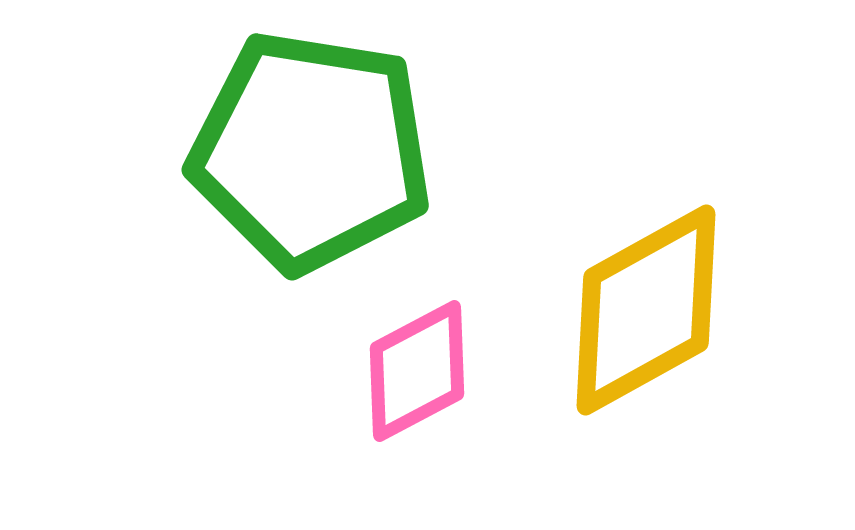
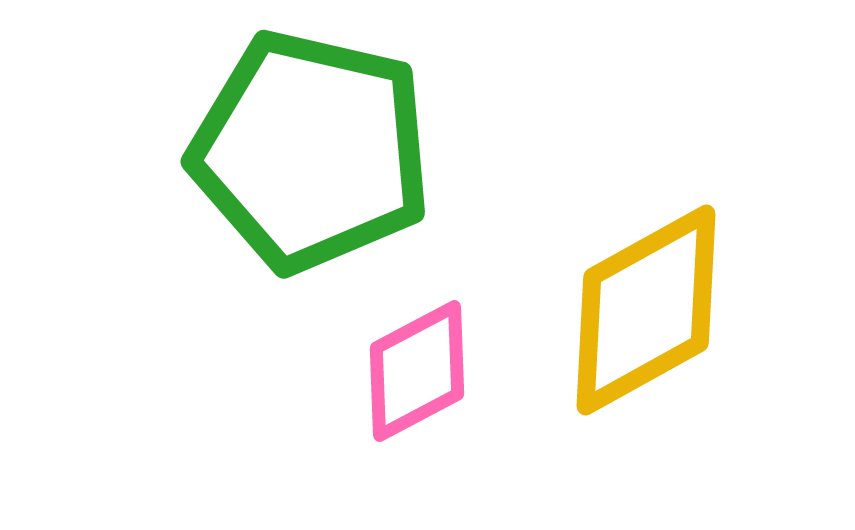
green pentagon: rotated 4 degrees clockwise
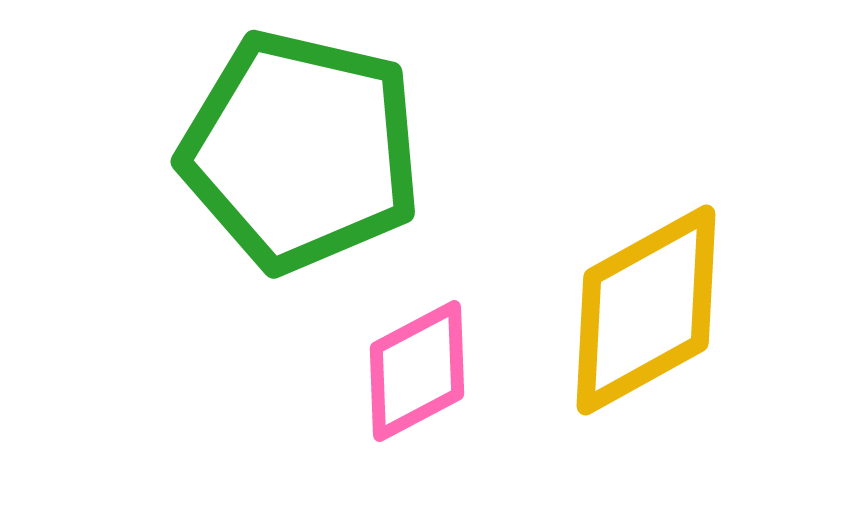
green pentagon: moved 10 px left
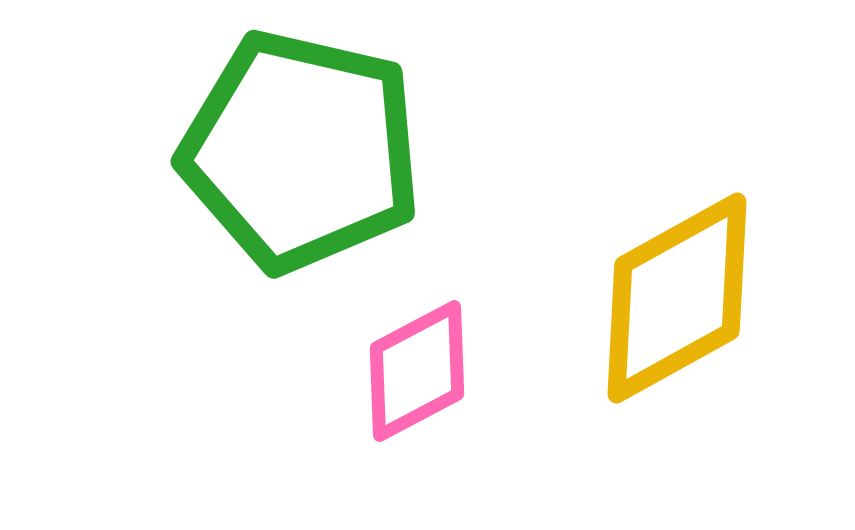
yellow diamond: moved 31 px right, 12 px up
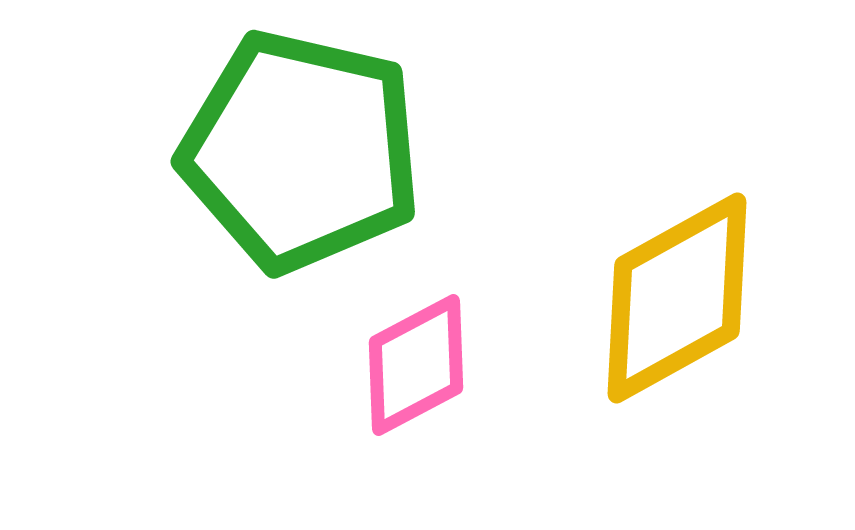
pink diamond: moved 1 px left, 6 px up
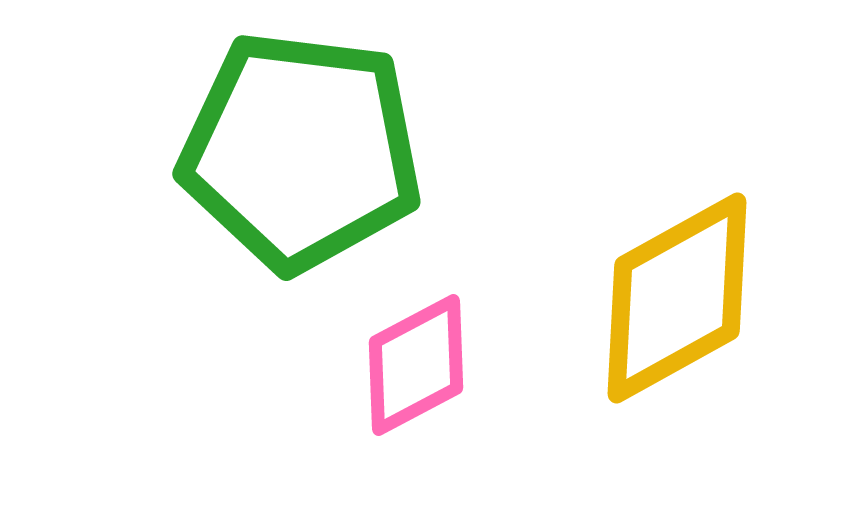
green pentagon: rotated 6 degrees counterclockwise
